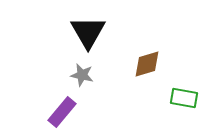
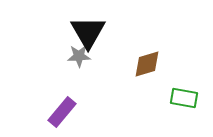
gray star: moved 3 px left, 19 px up; rotated 15 degrees counterclockwise
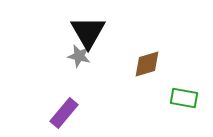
gray star: rotated 15 degrees clockwise
purple rectangle: moved 2 px right, 1 px down
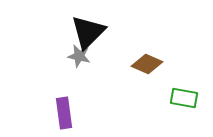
black triangle: rotated 15 degrees clockwise
brown diamond: rotated 40 degrees clockwise
purple rectangle: rotated 48 degrees counterclockwise
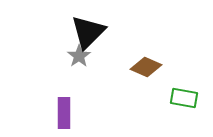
gray star: rotated 25 degrees clockwise
brown diamond: moved 1 px left, 3 px down
purple rectangle: rotated 8 degrees clockwise
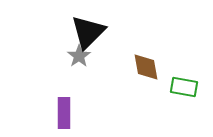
brown diamond: rotated 56 degrees clockwise
green rectangle: moved 11 px up
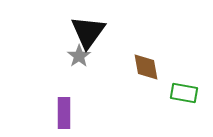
black triangle: rotated 9 degrees counterclockwise
green rectangle: moved 6 px down
